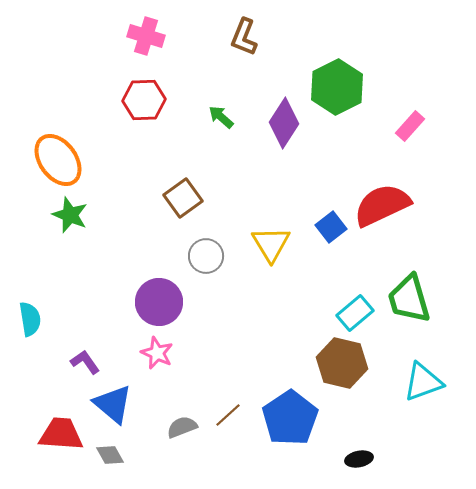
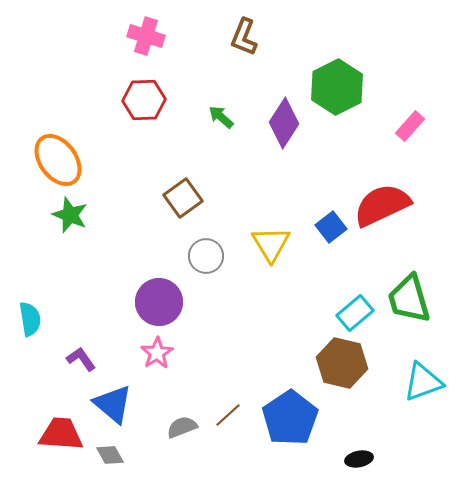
pink star: rotated 16 degrees clockwise
purple L-shape: moved 4 px left, 3 px up
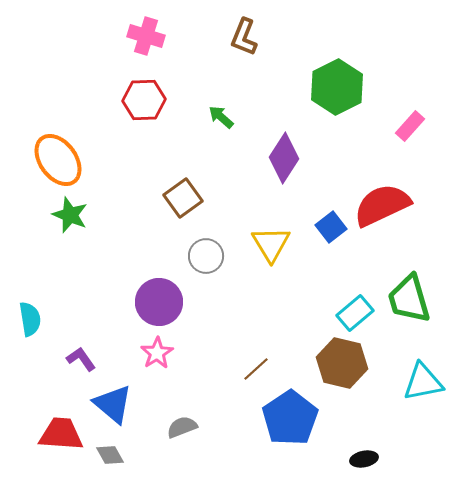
purple diamond: moved 35 px down
cyan triangle: rotated 9 degrees clockwise
brown line: moved 28 px right, 46 px up
black ellipse: moved 5 px right
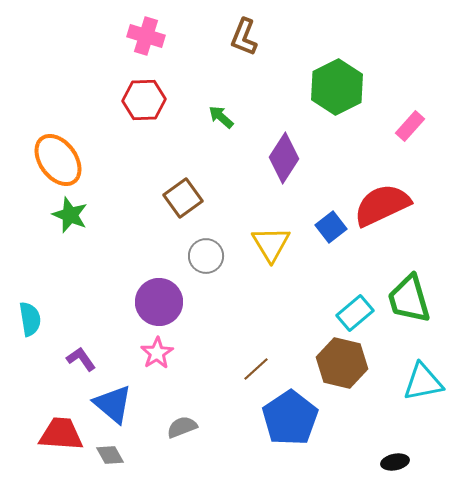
black ellipse: moved 31 px right, 3 px down
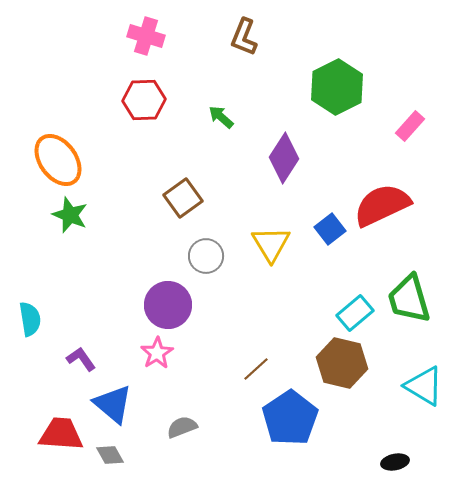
blue square: moved 1 px left, 2 px down
purple circle: moved 9 px right, 3 px down
cyan triangle: moved 1 px right, 4 px down; rotated 42 degrees clockwise
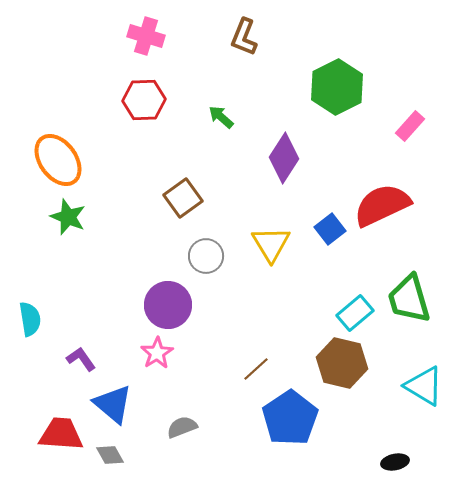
green star: moved 2 px left, 2 px down
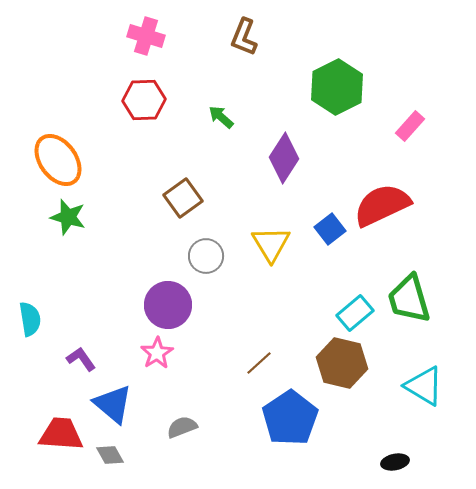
green star: rotated 6 degrees counterclockwise
brown line: moved 3 px right, 6 px up
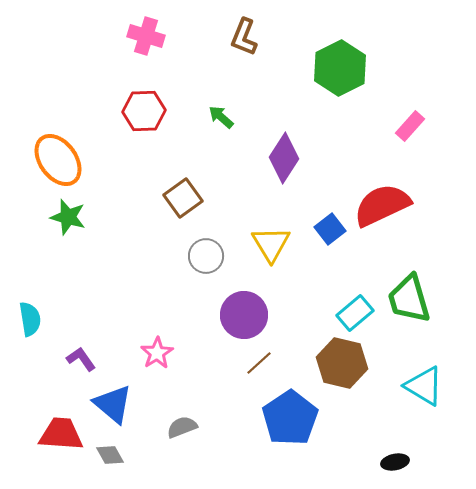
green hexagon: moved 3 px right, 19 px up
red hexagon: moved 11 px down
purple circle: moved 76 px right, 10 px down
